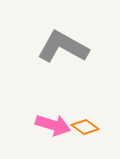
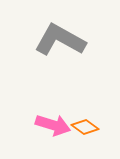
gray L-shape: moved 3 px left, 7 px up
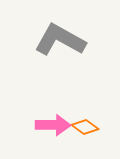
pink arrow: rotated 16 degrees counterclockwise
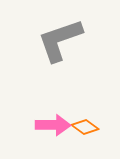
gray L-shape: rotated 48 degrees counterclockwise
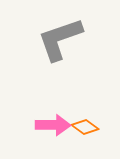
gray L-shape: moved 1 px up
